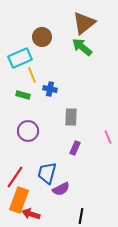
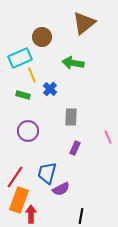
green arrow: moved 9 px left, 16 px down; rotated 30 degrees counterclockwise
blue cross: rotated 32 degrees clockwise
red arrow: rotated 72 degrees clockwise
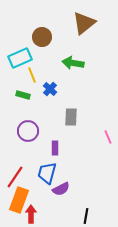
purple rectangle: moved 20 px left; rotated 24 degrees counterclockwise
black line: moved 5 px right
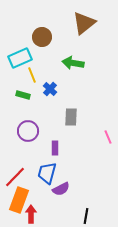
red line: rotated 10 degrees clockwise
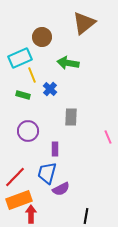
green arrow: moved 5 px left
purple rectangle: moved 1 px down
orange rectangle: rotated 50 degrees clockwise
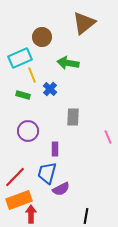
gray rectangle: moved 2 px right
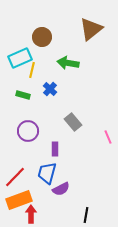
brown triangle: moved 7 px right, 6 px down
yellow line: moved 5 px up; rotated 35 degrees clockwise
gray rectangle: moved 5 px down; rotated 42 degrees counterclockwise
black line: moved 1 px up
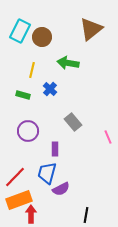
cyan rectangle: moved 27 px up; rotated 40 degrees counterclockwise
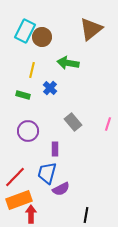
cyan rectangle: moved 5 px right
blue cross: moved 1 px up
pink line: moved 13 px up; rotated 40 degrees clockwise
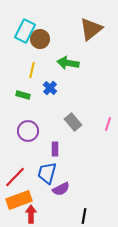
brown circle: moved 2 px left, 2 px down
black line: moved 2 px left, 1 px down
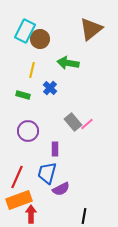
pink line: moved 21 px left; rotated 32 degrees clockwise
red line: moved 2 px right; rotated 20 degrees counterclockwise
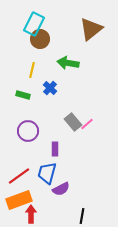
cyan rectangle: moved 9 px right, 7 px up
red line: moved 2 px right, 1 px up; rotated 30 degrees clockwise
black line: moved 2 px left
